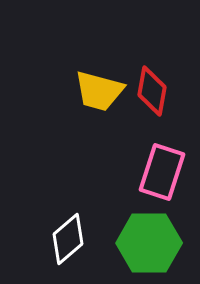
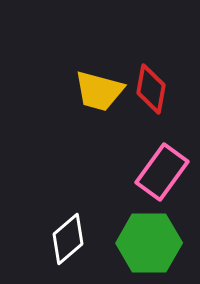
red diamond: moved 1 px left, 2 px up
pink rectangle: rotated 18 degrees clockwise
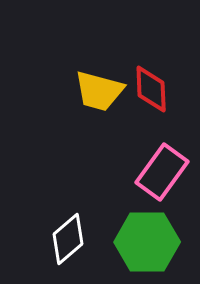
red diamond: rotated 12 degrees counterclockwise
green hexagon: moved 2 px left, 1 px up
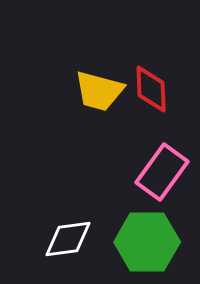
white diamond: rotated 33 degrees clockwise
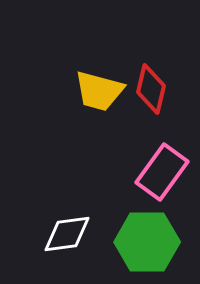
red diamond: rotated 15 degrees clockwise
white diamond: moved 1 px left, 5 px up
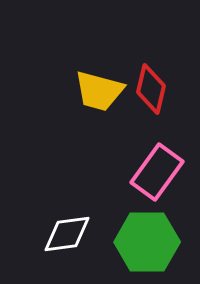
pink rectangle: moved 5 px left
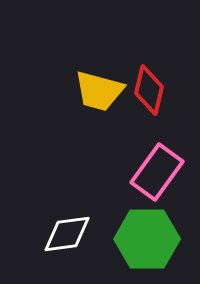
red diamond: moved 2 px left, 1 px down
green hexagon: moved 3 px up
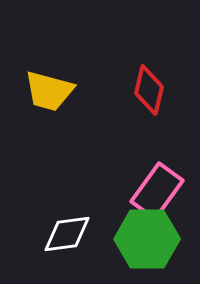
yellow trapezoid: moved 50 px left
pink rectangle: moved 19 px down
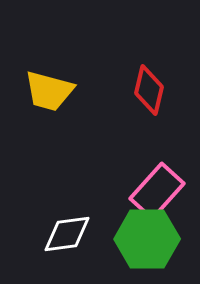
pink rectangle: rotated 6 degrees clockwise
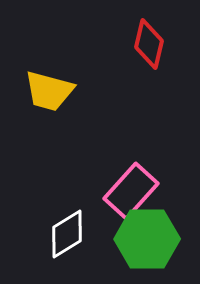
red diamond: moved 46 px up
pink rectangle: moved 26 px left
white diamond: rotated 24 degrees counterclockwise
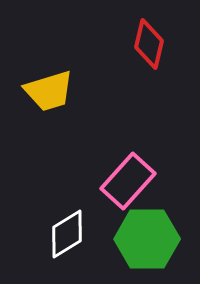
yellow trapezoid: rotated 32 degrees counterclockwise
pink rectangle: moved 3 px left, 10 px up
